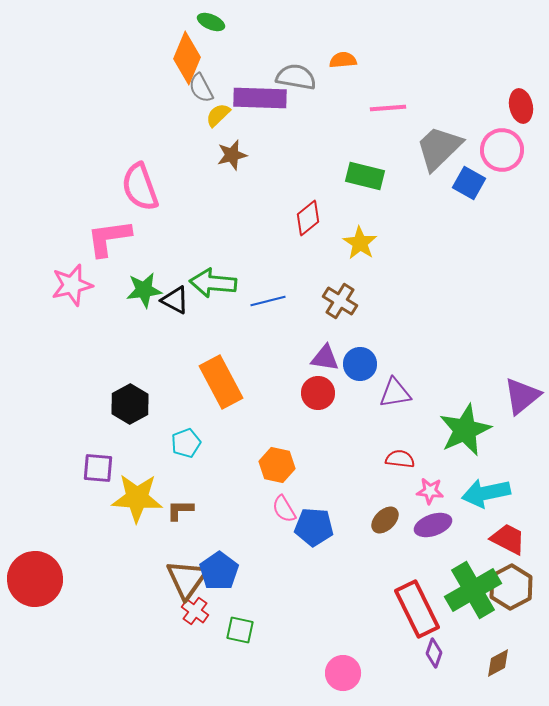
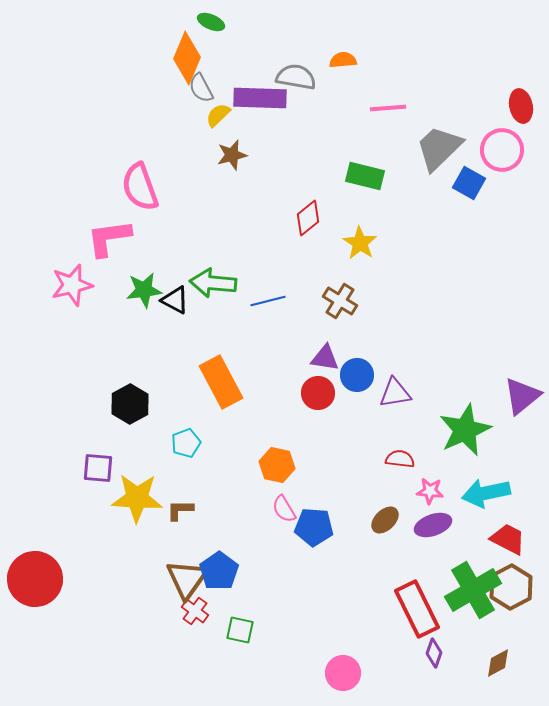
blue circle at (360, 364): moved 3 px left, 11 px down
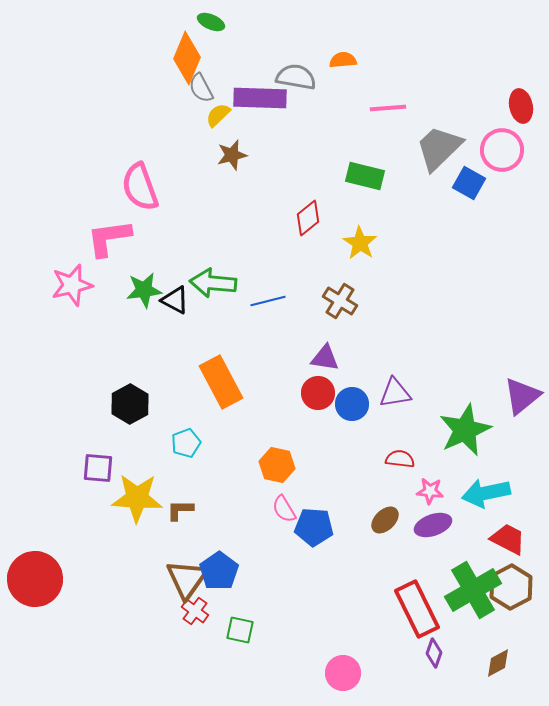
blue circle at (357, 375): moved 5 px left, 29 px down
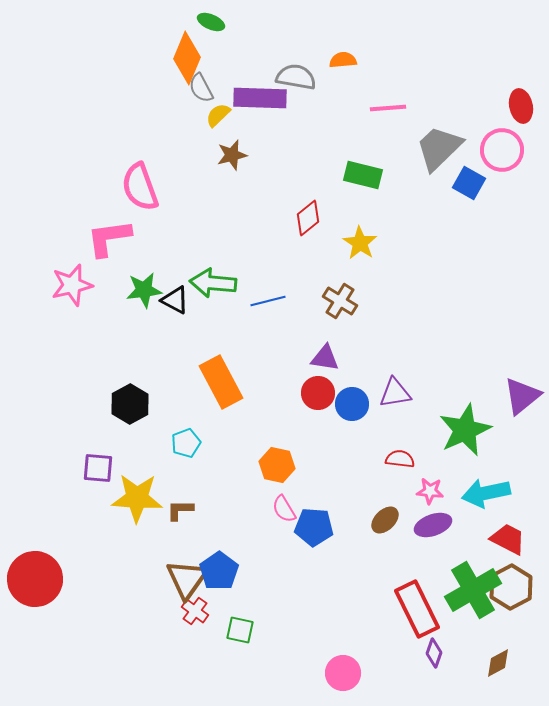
green rectangle at (365, 176): moved 2 px left, 1 px up
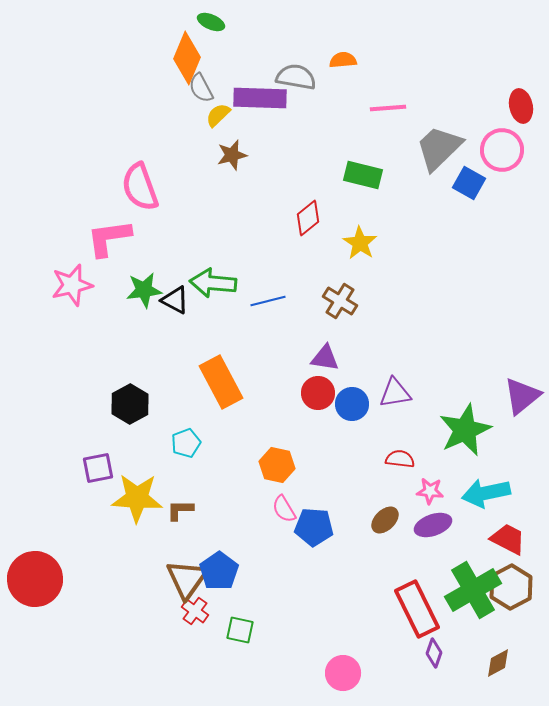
purple square at (98, 468): rotated 16 degrees counterclockwise
